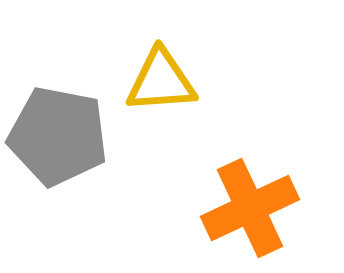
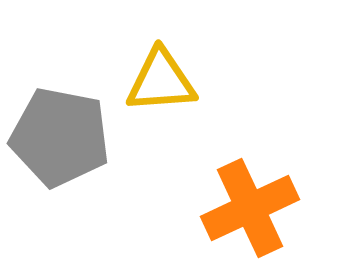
gray pentagon: moved 2 px right, 1 px down
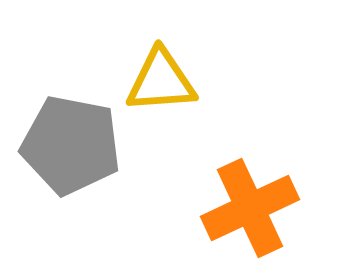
gray pentagon: moved 11 px right, 8 px down
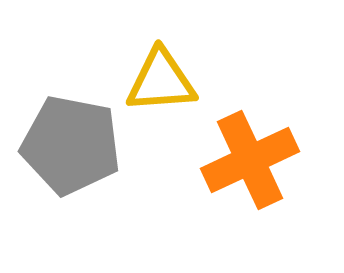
orange cross: moved 48 px up
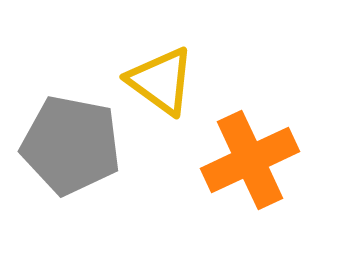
yellow triangle: rotated 40 degrees clockwise
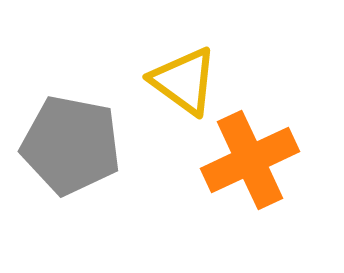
yellow triangle: moved 23 px right
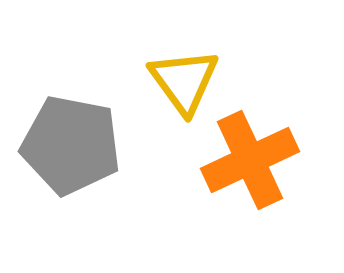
yellow triangle: rotated 18 degrees clockwise
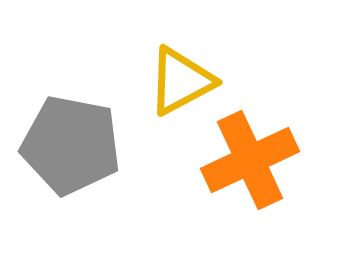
yellow triangle: moved 3 px left; rotated 38 degrees clockwise
